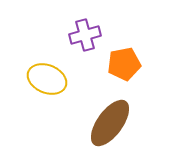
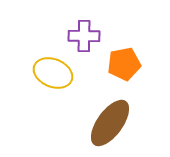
purple cross: moved 1 px left, 1 px down; rotated 16 degrees clockwise
yellow ellipse: moved 6 px right, 6 px up
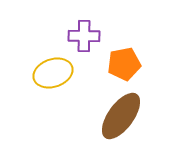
yellow ellipse: rotated 42 degrees counterclockwise
brown ellipse: moved 11 px right, 7 px up
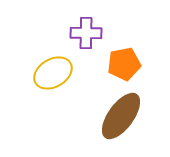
purple cross: moved 2 px right, 3 px up
yellow ellipse: rotated 12 degrees counterclockwise
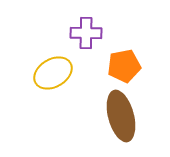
orange pentagon: moved 2 px down
brown ellipse: rotated 51 degrees counterclockwise
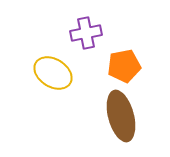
purple cross: rotated 12 degrees counterclockwise
yellow ellipse: rotated 63 degrees clockwise
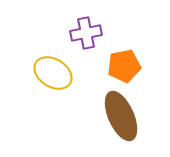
brown ellipse: rotated 9 degrees counterclockwise
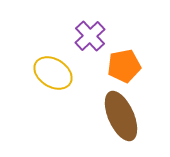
purple cross: moved 4 px right, 3 px down; rotated 32 degrees counterclockwise
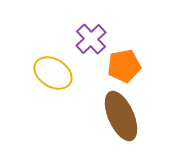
purple cross: moved 1 px right, 3 px down
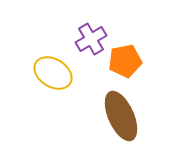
purple cross: rotated 12 degrees clockwise
orange pentagon: moved 1 px right, 5 px up
